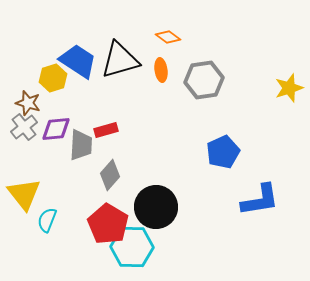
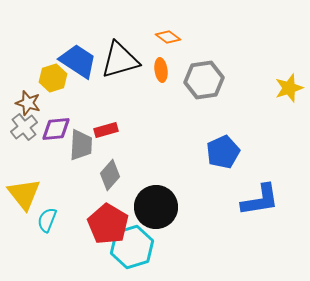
cyan hexagon: rotated 18 degrees counterclockwise
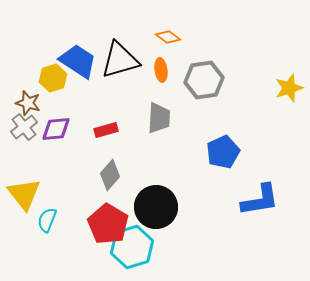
gray trapezoid: moved 78 px right, 27 px up
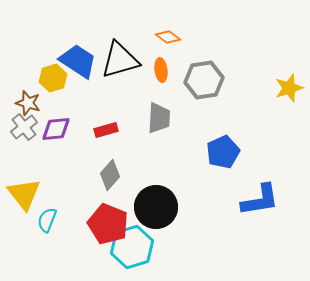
red pentagon: rotated 9 degrees counterclockwise
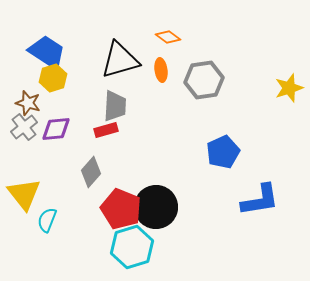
blue trapezoid: moved 31 px left, 9 px up
gray trapezoid: moved 44 px left, 12 px up
gray diamond: moved 19 px left, 3 px up
red pentagon: moved 13 px right, 15 px up
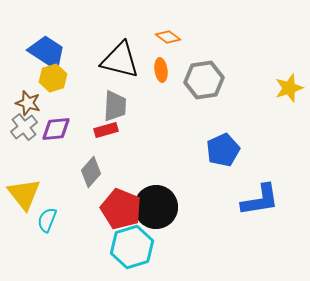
black triangle: rotated 30 degrees clockwise
blue pentagon: moved 2 px up
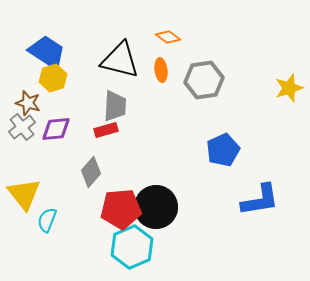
gray cross: moved 2 px left
red pentagon: rotated 27 degrees counterclockwise
cyan hexagon: rotated 6 degrees counterclockwise
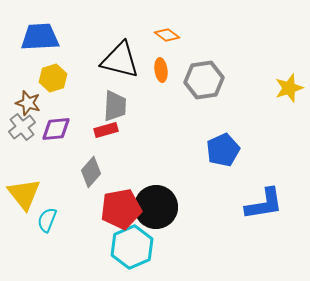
orange diamond: moved 1 px left, 2 px up
blue trapezoid: moved 7 px left, 15 px up; rotated 36 degrees counterclockwise
blue L-shape: moved 4 px right, 4 px down
red pentagon: rotated 6 degrees counterclockwise
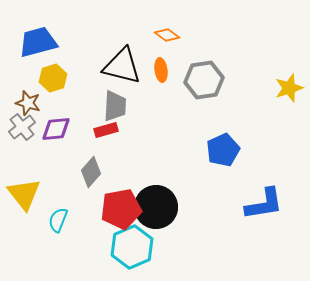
blue trapezoid: moved 2 px left, 5 px down; rotated 12 degrees counterclockwise
black triangle: moved 2 px right, 6 px down
cyan semicircle: moved 11 px right
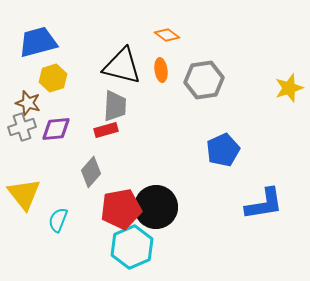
gray cross: rotated 20 degrees clockwise
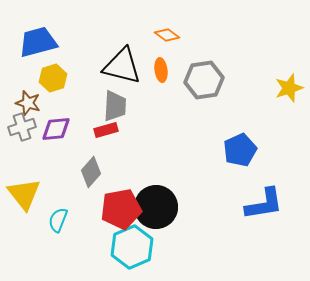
blue pentagon: moved 17 px right
